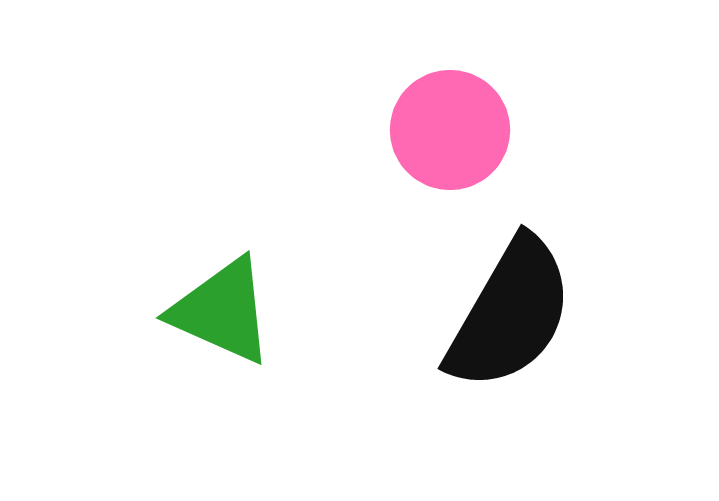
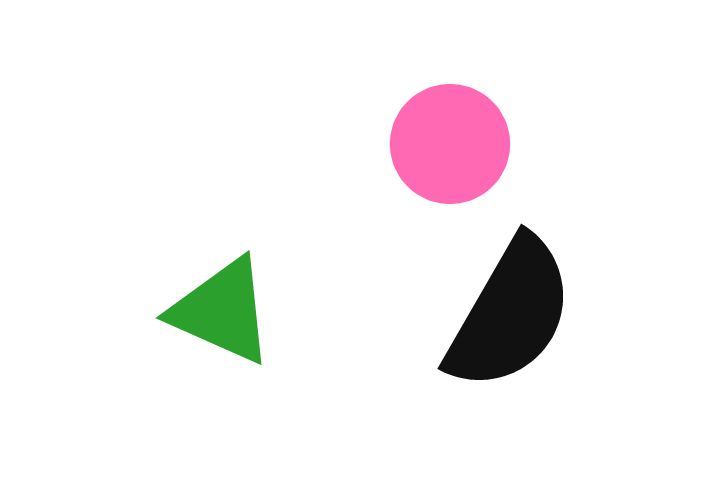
pink circle: moved 14 px down
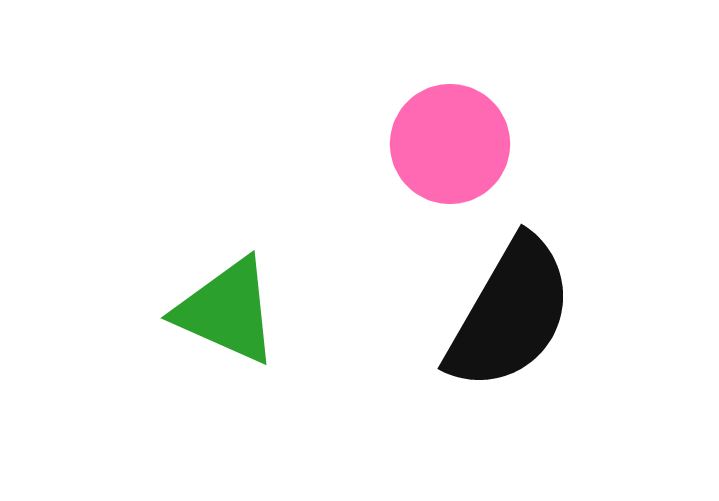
green triangle: moved 5 px right
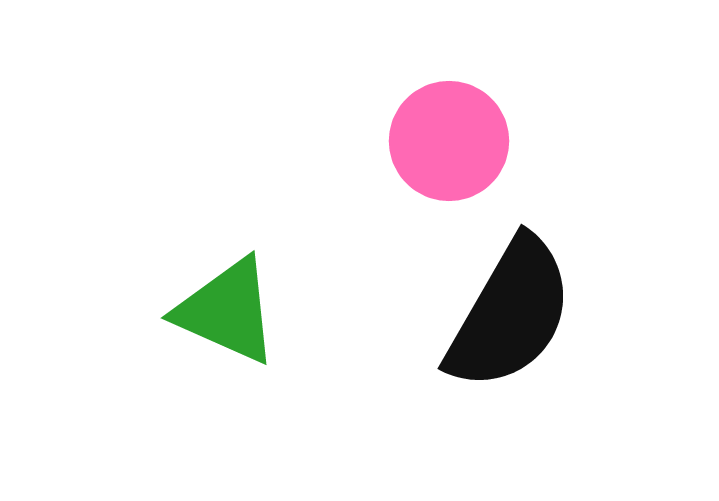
pink circle: moved 1 px left, 3 px up
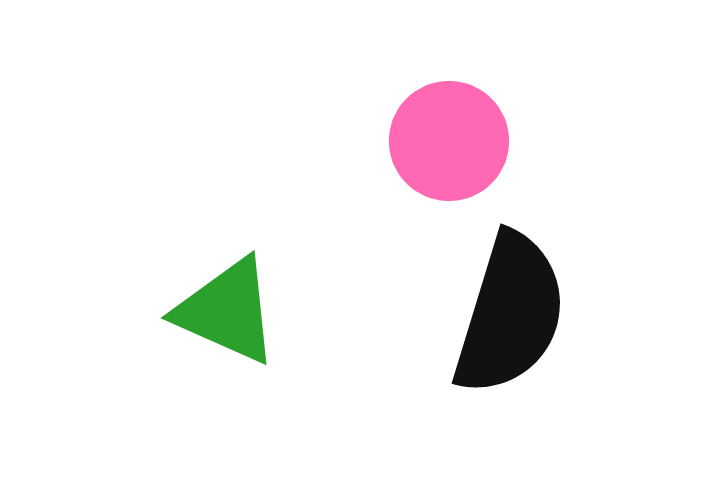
black semicircle: rotated 13 degrees counterclockwise
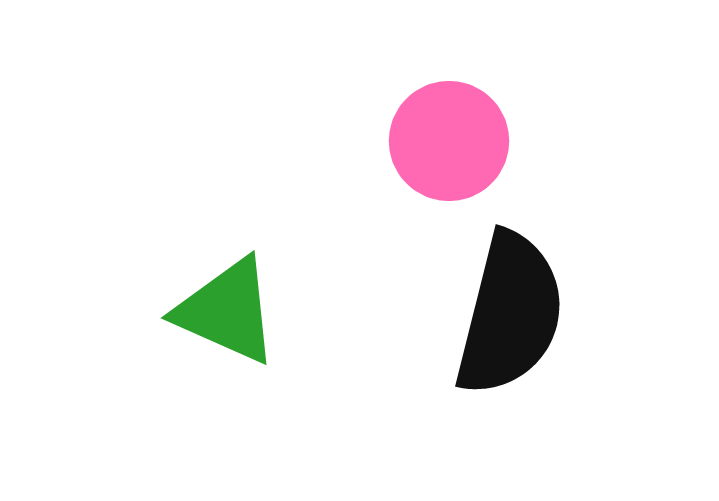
black semicircle: rotated 3 degrees counterclockwise
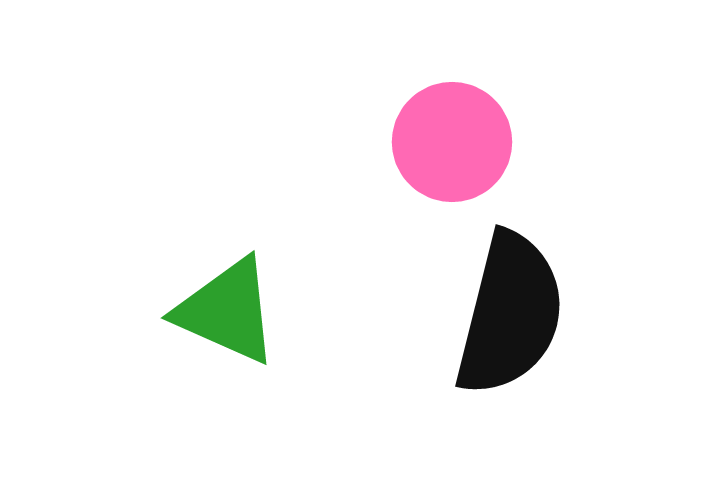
pink circle: moved 3 px right, 1 px down
